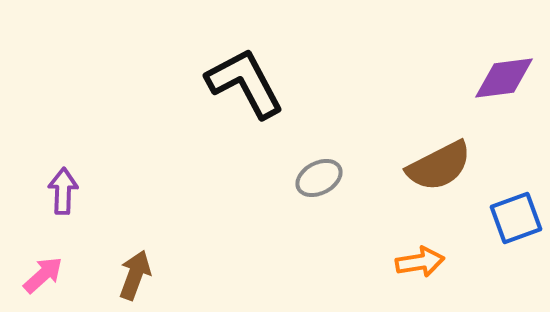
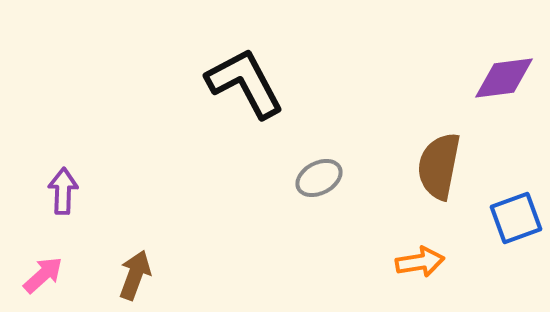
brown semicircle: rotated 128 degrees clockwise
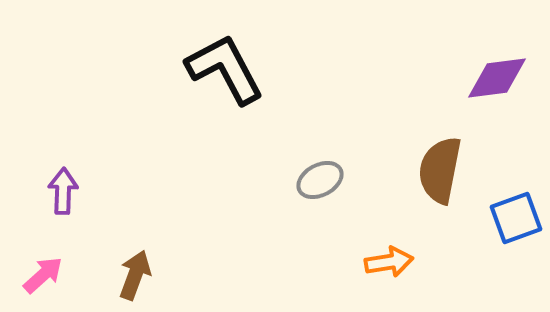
purple diamond: moved 7 px left
black L-shape: moved 20 px left, 14 px up
brown semicircle: moved 1 px right, 4 px down
gray ellipse: moved 1 px right, 2 px down
orange arrow: moved 31 px left
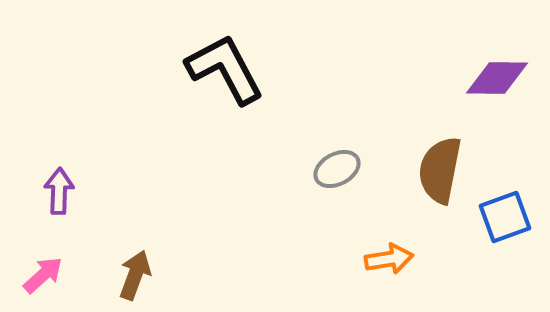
purple diamond: rotated 8 degrees clockwise
gray ellipse: moved 17 px right, 11 px up
purple arrow: moved 4 px left
blue square: moved 11 px left, 1 px up
orange arrow: moved 3 px up
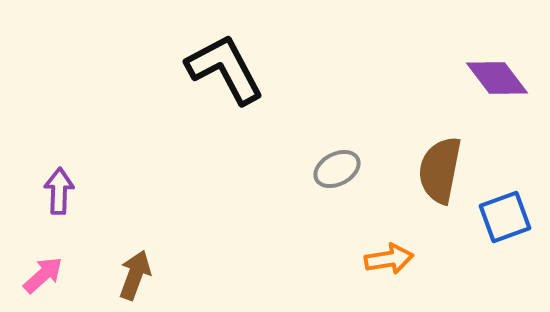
purple diamond: rotated 52 degrees clockwise
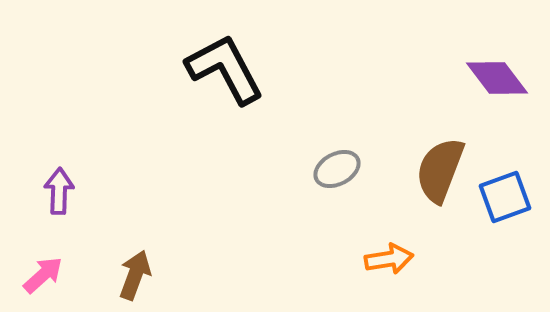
brown semicircle: rotated 10 degrees clockwise
blue square: moved 20 px up
